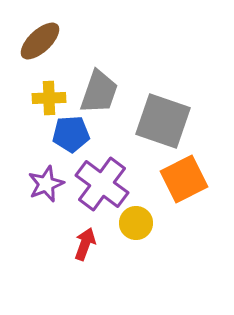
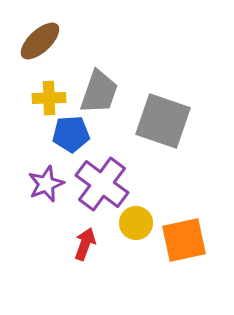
orange square: moved 61 px down; rotated 15 degrees clockwise
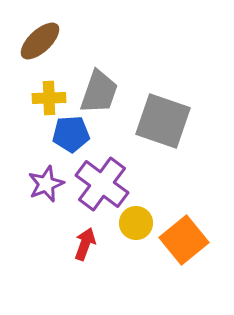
orange square: rotated 27 degrees counterclockwise
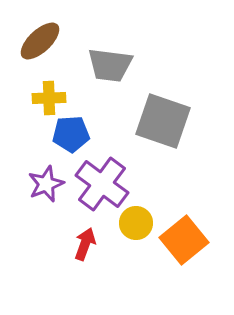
gray trapezoid: moved 11 px right, 27 px up; rotated 78 degrees clockwise
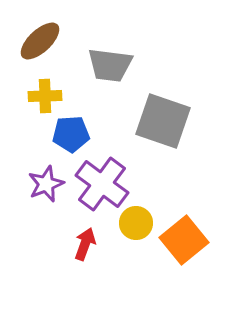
yellow cross: moved 4 px left, 2 px up
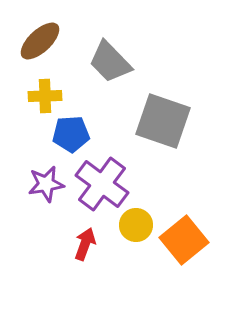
gray trapezoid: moved 3 px up; rotated 39 degrees clockwise
purple star: rotated 12 degrees clockwise
yellow circle: moved 2 px down
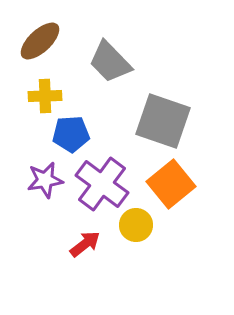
purple star: moved 1 px left, 4 px up
orange square: moved 13 px left, 56 px up
red arrow: rotated 32 degrees clockwise
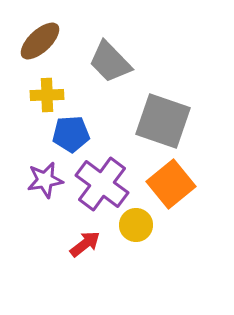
yellow cross: moved 2 px right, 1 px up
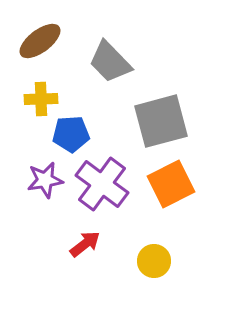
brown ellipse: rotated 6 degrees clockwise
yellow cross: moved 6 px left, 4 px down
gray square: moved 2 px left; rotated 34 degrees counterclockwise
orange square: rotated 12 degrees clockwise
yellow circle: moved 18 px right, 36 px down
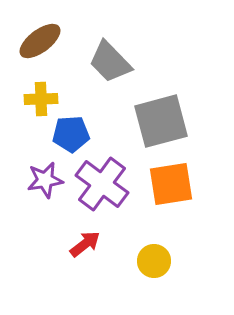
orange square: rotated 18 degrees clockwise
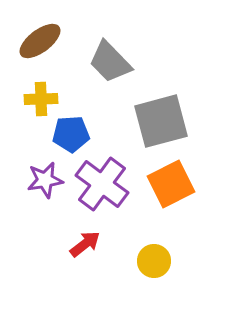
orange square: rotated 18 degrees counterclockwise
